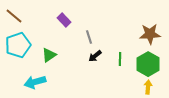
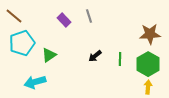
gray line: moved 21 px up
cyan pentagon: moved 4 px right, 2 px up
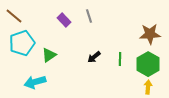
black arrow: moved 1 px left, 1 px down
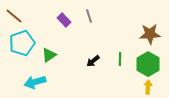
black arrow: moved 1 px left, 4 px down
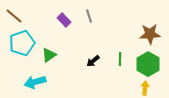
yellow arrow: moved 3 px left, 1 px down
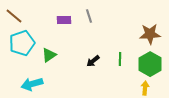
purple rectangle: rotated 48 degrees counterclockwise
green hexagon: moved 2 px right
cyan arrow: moved 3 px left, 2 px down
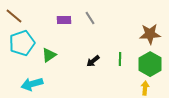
gray line: moved 1 px right, 2 px down; rotated 16 degrees counterclockwise
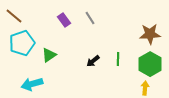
purple rectangle: rotated 56 degrees clockwise
green line: moved 2 px left
